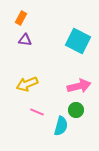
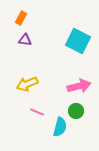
green circle: moved 1 px down
cyan semicircle: moved 1 px left, 1 px down
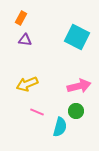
cyan square: moved 1 px left, 4 px up
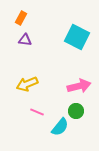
cyan semicircle: rotated 24 degrees clockwise
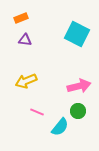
orange rectangle: rotated 40 degrees clockwise
cyan square: moved 3 px up
yellow arrow: moved 1 px left, 3 px up
green circle: moved 2 px right
